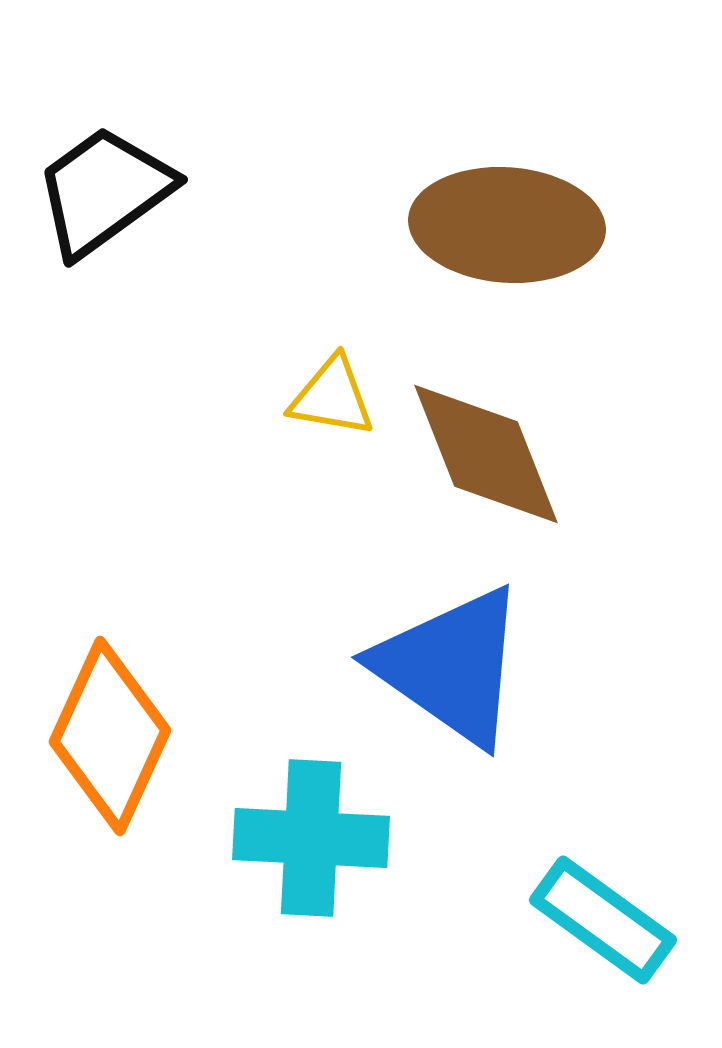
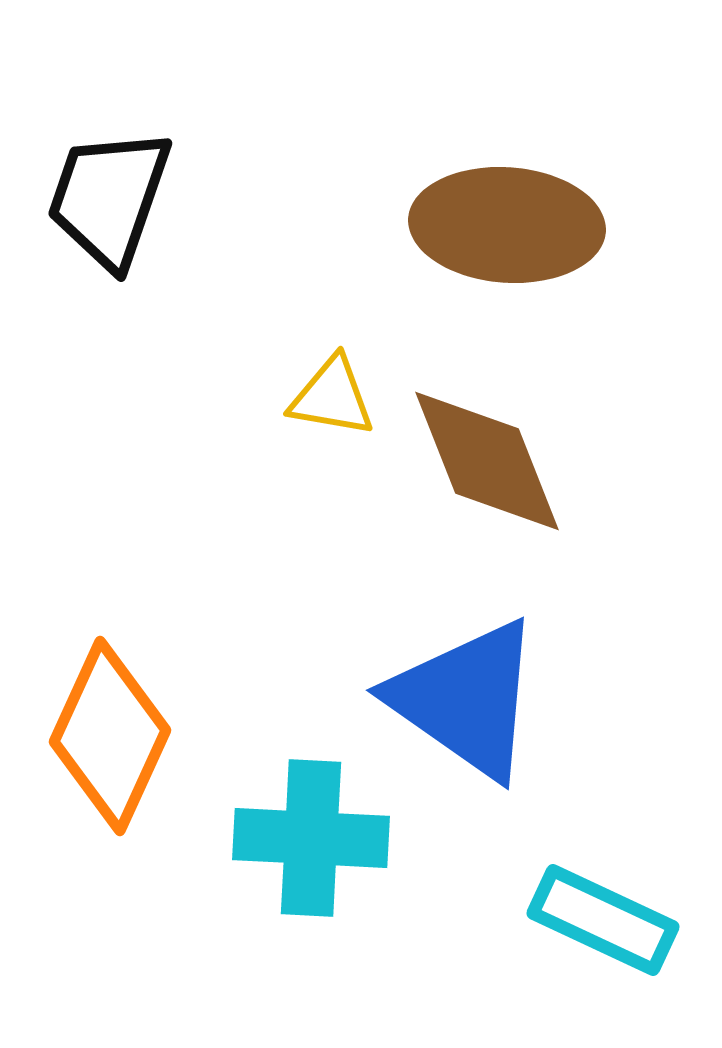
black trapezoid: moved 5 px right, 7 px down; rotated 35 degrees counterclockwise
brown diamond: moved 1 px right, 7 px down
blue triangle: moved 15 px right, 33 px down
cyan rectangle: rotated 11 degrees counterclockwise
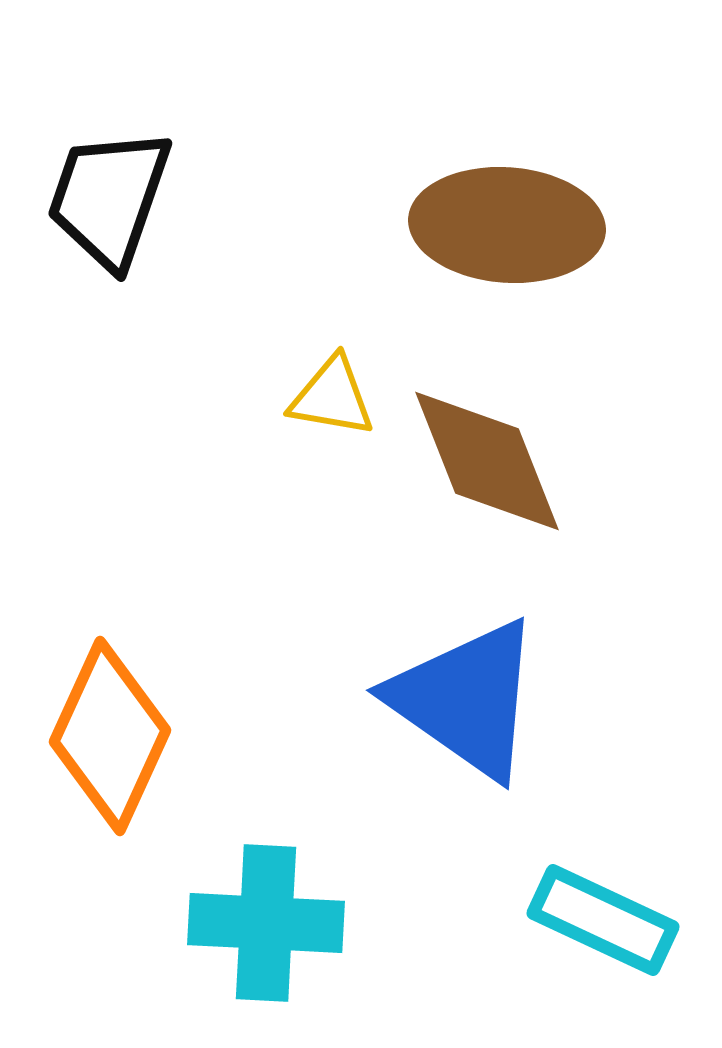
cyan cross: moved 45 px left, 85 px down
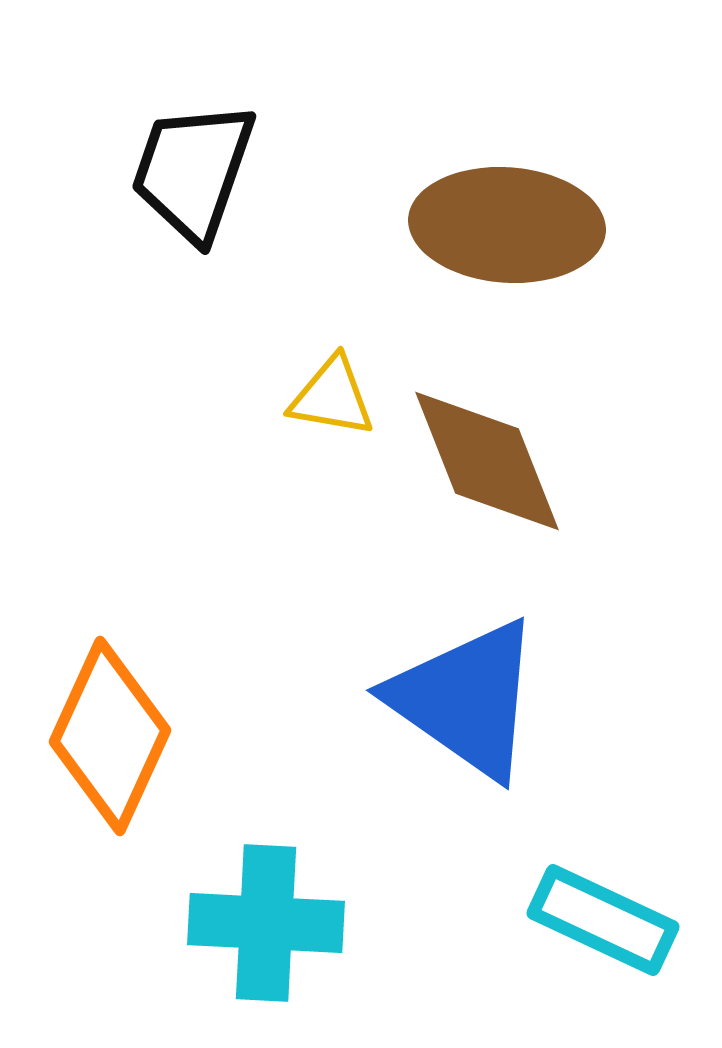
black trapezoid: moved 84 px right, 27 px up
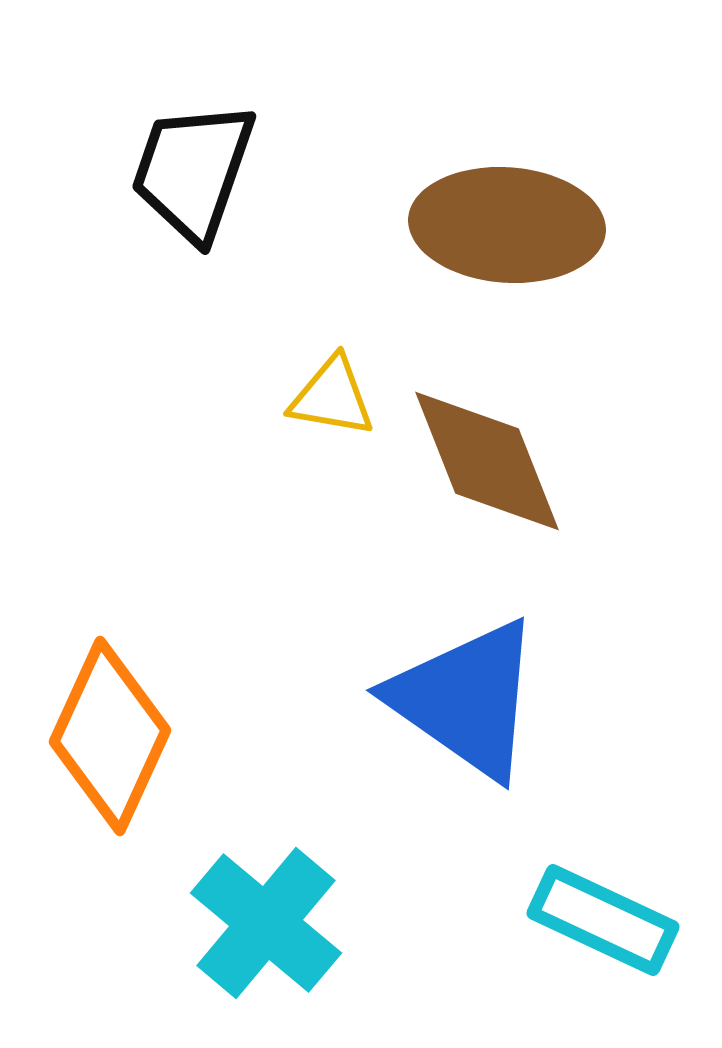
cyan cross: rotated 37 degrees clockwise
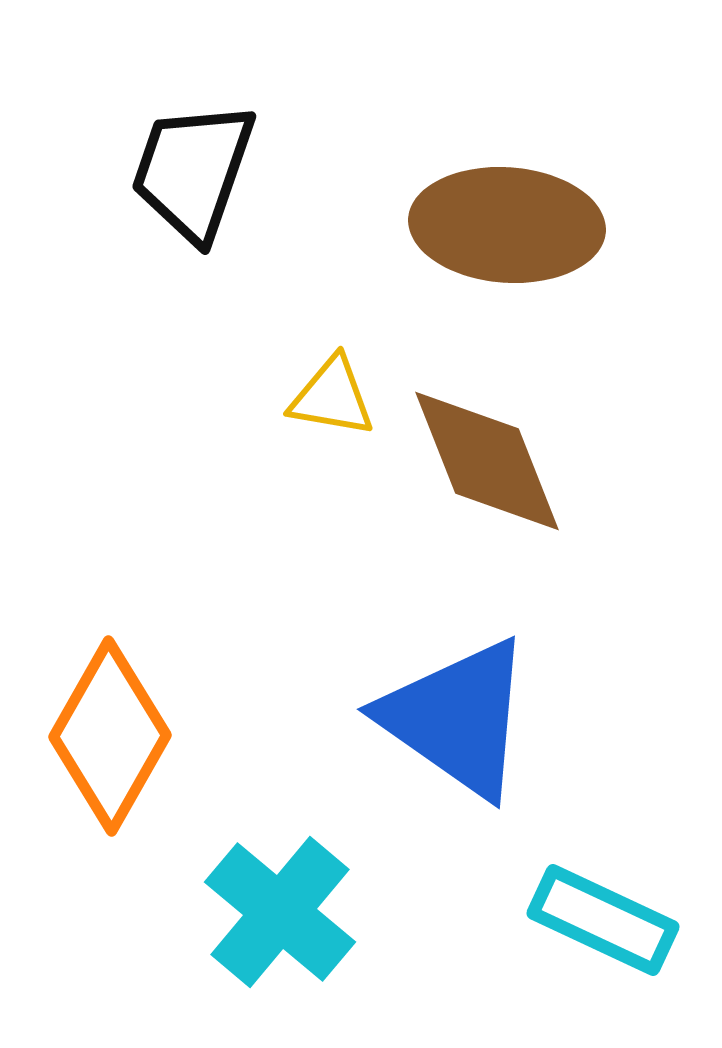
blue triangle: moved 9 px left, 19 px down
orange diamond: rotated 5 degrees clockwise
cyan cross: moved 14 px right, 11 px up
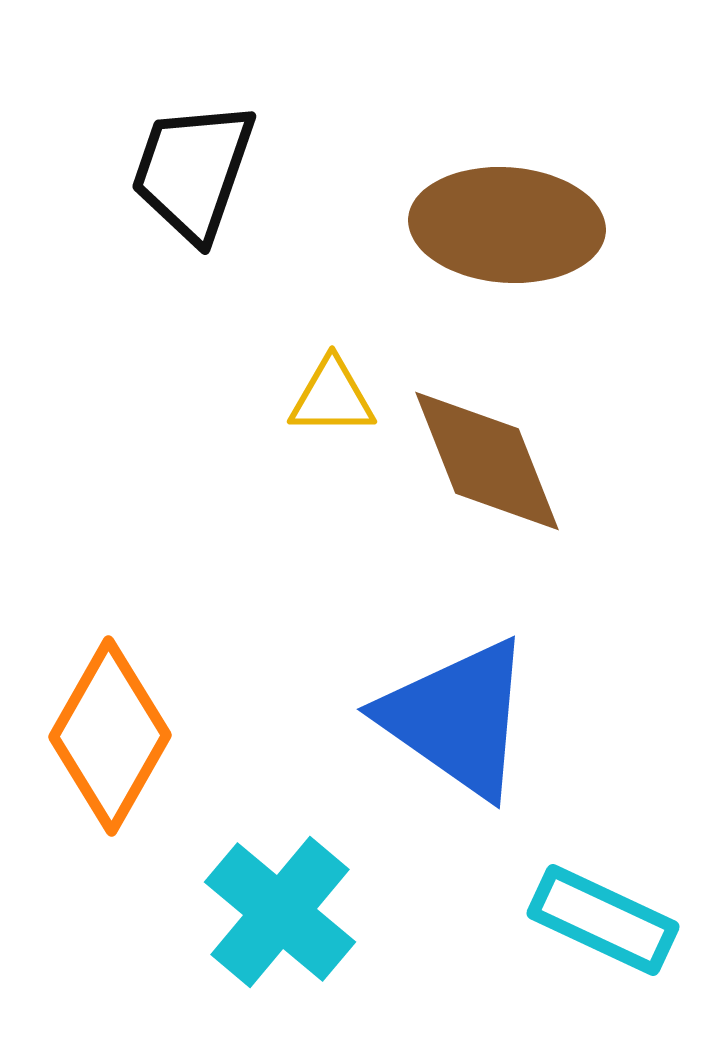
yellow triangle: rotated 10 degrees counterclockwise
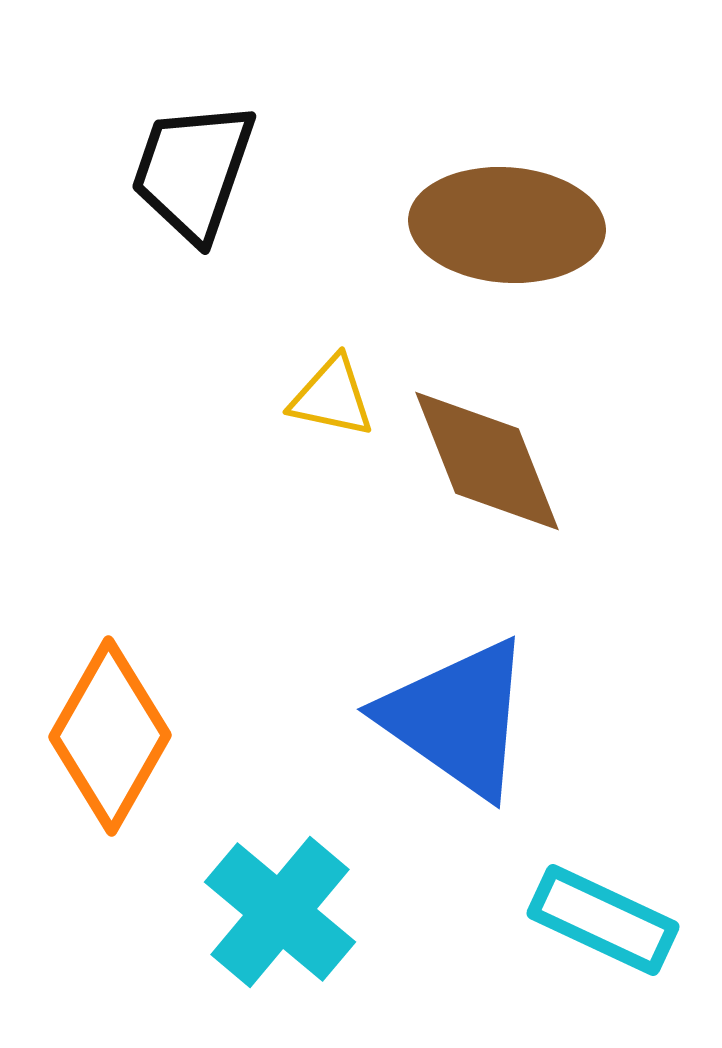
yellow triangle: rotated 12 degrees clockwise
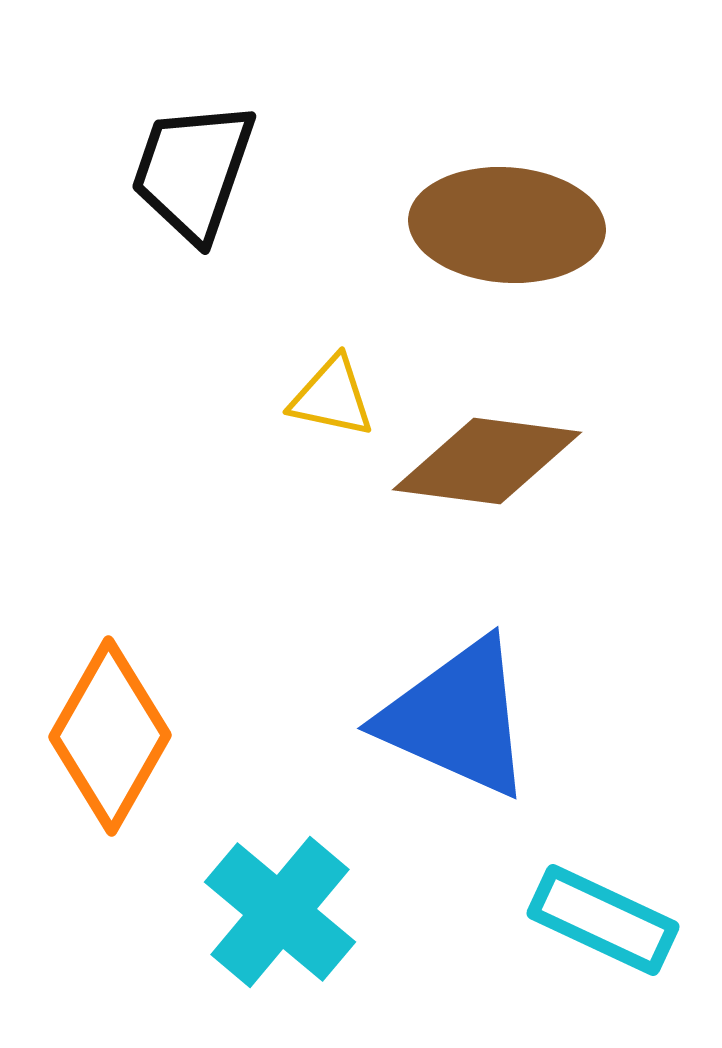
brown diamond: rotated 61 degrees counterclockwise
blue triangle: rotated 11 degrees counterclockwise
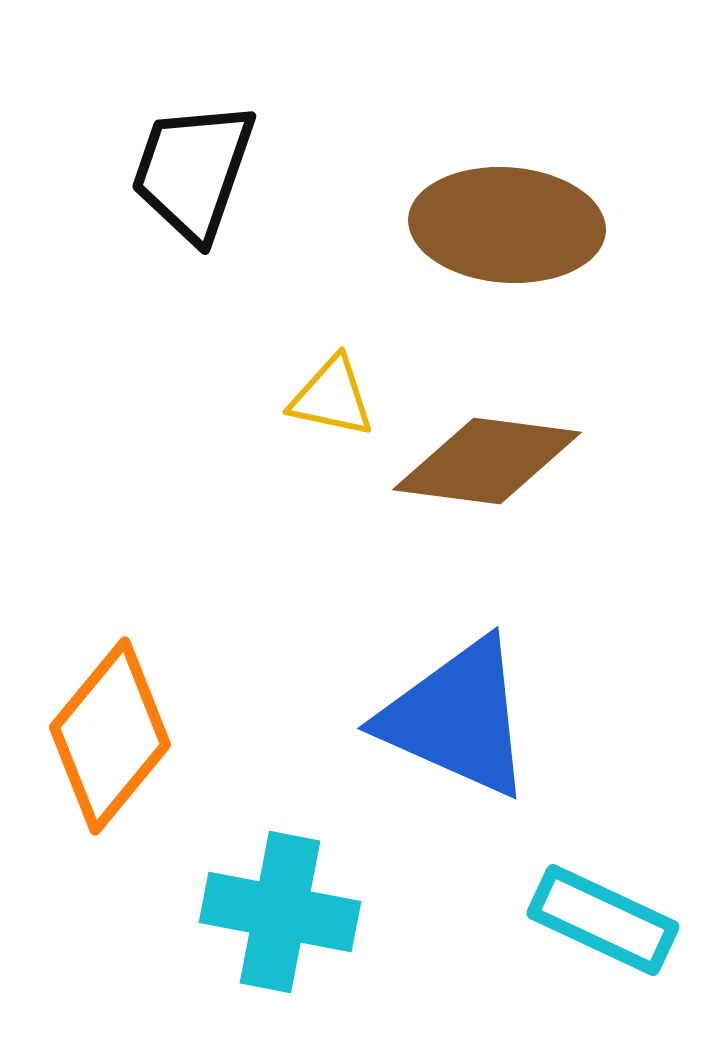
orange diamond: rotated 10 degrees clockwise
cyan cross: rotated 29 degrees counterclockwise
